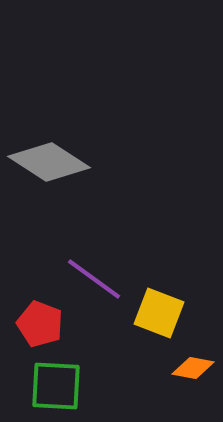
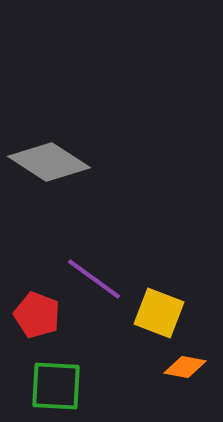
red pentagon: moved 3 px left, 9 px up
orange diamond: moved 8 px left, 1 px up
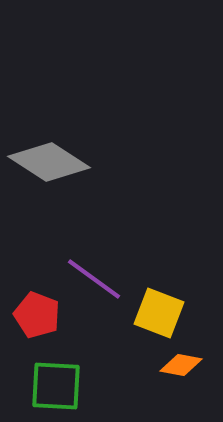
orange diamond: moved 4 px left, 2 px up
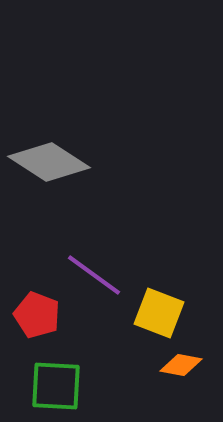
purple line: moved 4 px up
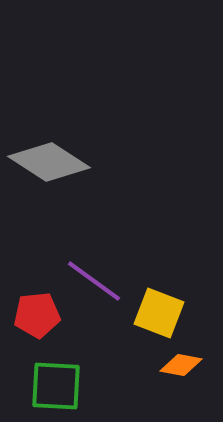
purple line: moved 6 px down
red pentagon: rotated 27 degrees counterclockwise
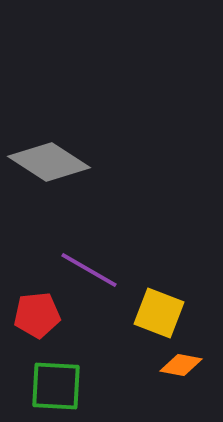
purple line: moved 5 px left, 11 px up; rotated 6 degrees counterclockwise
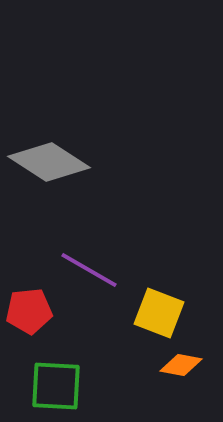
red pentagon: moved 8 px left, 4 px up
